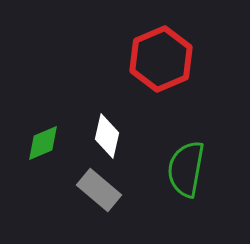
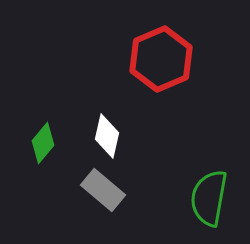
green diamond: rotated 27 degrees counterclockwise
green semicircle: moved 23 px right, 29 px down
gray rectangle: moved 4 px right
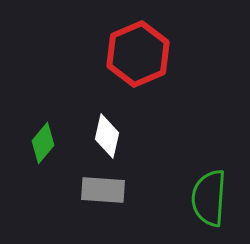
red hexagon: moved 23 px left, 5 px up
gray rectangle: rotated 36 degrees counterclockwise
green semicircle: rotated 6 degrees counterclockwise
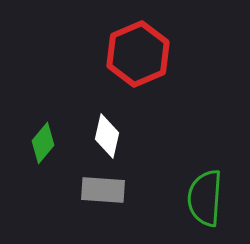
green semicircle: moved 4 px left
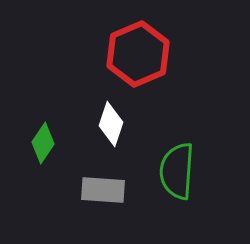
white diamond: moved 4 px right, 12 px up; rotated 6 degrees clockwise
green diamond: rotated 6 degrees counterclockwise
green semicircle: moved 28 px left, 27 px up
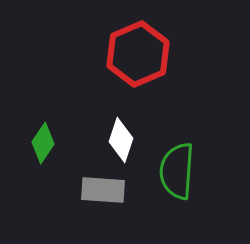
white diamond: moved 10 px right, 16 px down
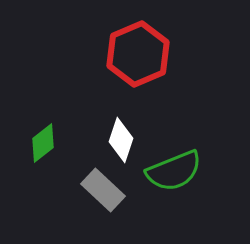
green diamond: rotated 18 degrees clockwise
green semicircle: moved 3 px left; rotated 116 degrees counterclockwise
gray rectangle: rotated 39 degrees clockwise
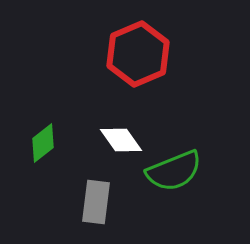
white diamond: rotated 54 degrees counterclockwise
gray rectangle: moved 7 px left, 12 px down; rotated 54 degrees clockwise
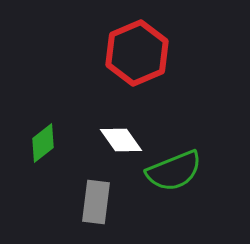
red hexagon: moved 1 px left, 1 px up
